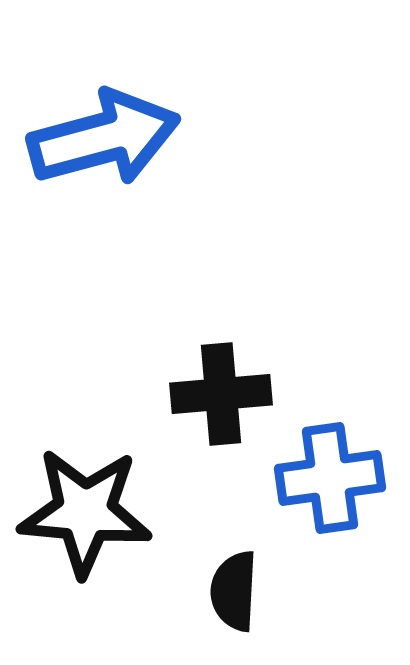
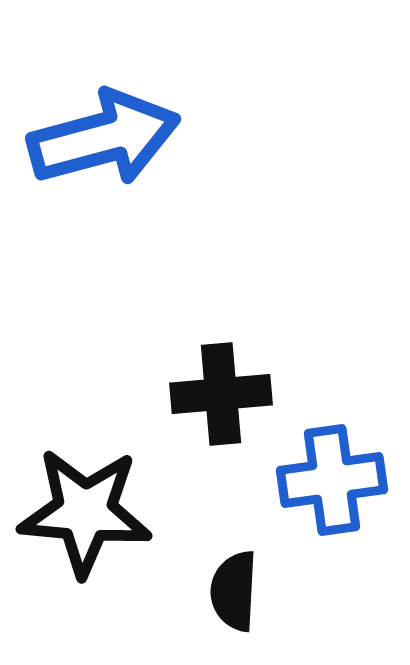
blue cross: moved 2 px right, 2 px down
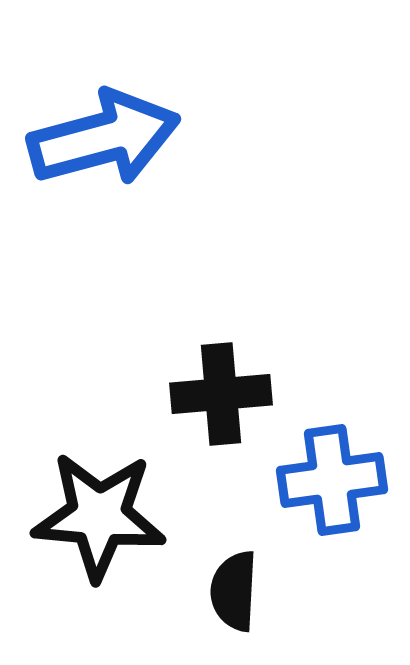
black star: moved 14 px right, 4 px down
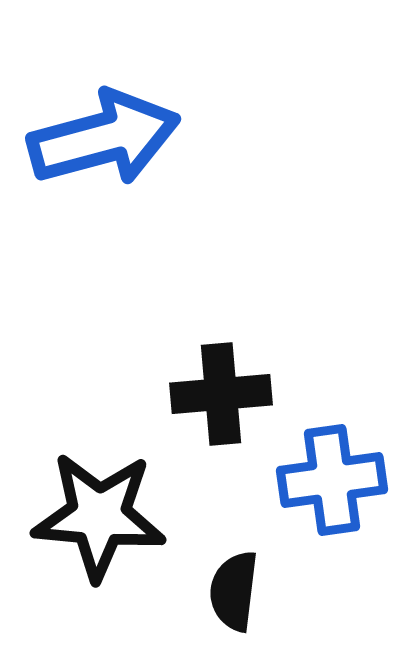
black semicircle: rotated 4 degrees clockwise
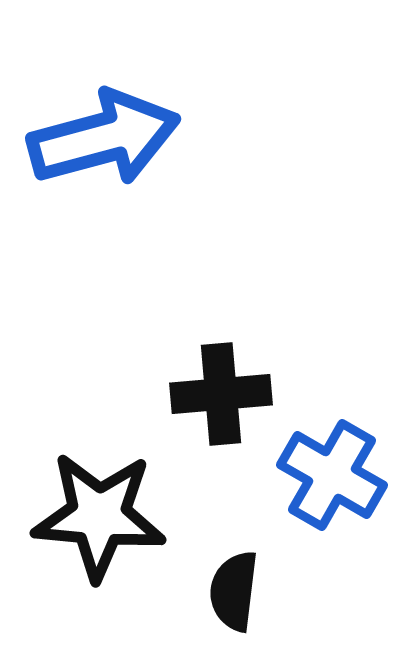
blue cross: moved 5 px up; rotated 38 degrees clockwise
